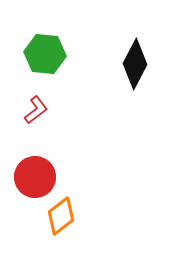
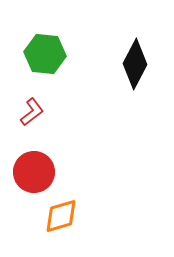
red L-shape: moved 4 px left, 2 px down
red circle: moved 1 px left, 5 px up
orange diamond: rotated 21 degrees clockwise
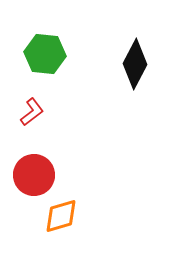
red circle: moved 3 px down
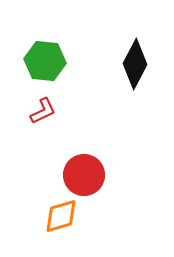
green hexagon: moved 7 px down
red L-shape: moved 11 px right, 1 px up; rotated 12 degrees clockwise
red circle: moved 50 px right
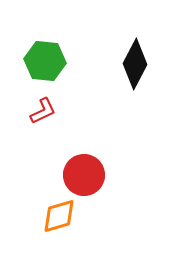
orange diamond: moved 2 px left
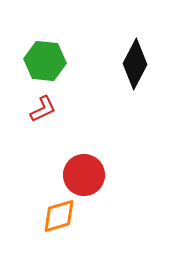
red L-shape: moved 2 px up
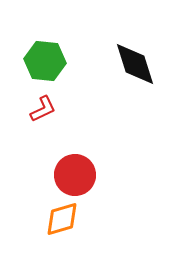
black diamond: rotated 45 degrees counterclockwise
red circle: moved 9 px left
orange diamond: moved 3 px right, 3 px down
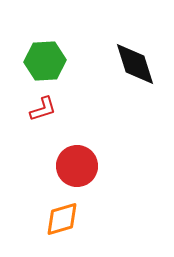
green hexagon: rotated 9 degrees counterclockwise
red L-shape: rotated 8 degrees clockwise
red circle: moved 2 px right, 9 px up
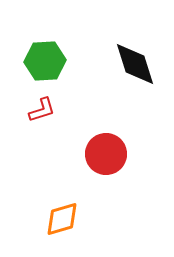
red L-shape: moved 1 px left, 1 px down
red circle: moved 29 px right, 12 px up
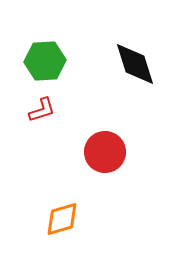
red circle: moved 1 px left, 2 px up
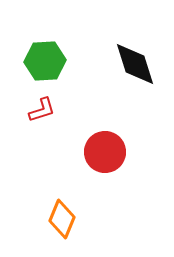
orange diamond: rotated 51 degrees counterclockwise
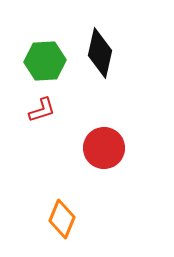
black diamond: moved 35 px left, 11 px up; rotated 30 degrees clockwise
red circle: moved 1 px left, 4 px up
